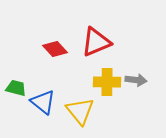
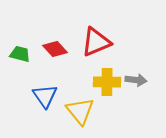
green trapezoid: moved 4 px right, 34 px up
blue triangle: moved 2 px right, 6 px up; rotated 16 degrees clockwise
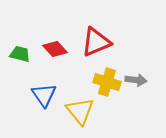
yellow cross: rotated 16 degrees clockwise
blue triangle: moved 1 px left, 1 px up
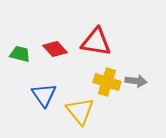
red triangle: rotated 32 degrees clockwise
gray arrow: moved 1 px down
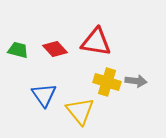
green trapezoid: moved 2 px left, 4 px up
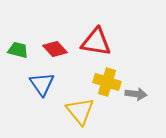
gray arrow: moved 13 px down
blue triangle: moved 2 px left, 11 px up
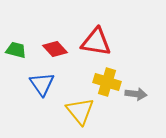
green trapezoid: moved 2 px left
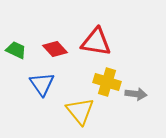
green trapezoid: rotated 10 degrees clockwise
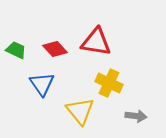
yellow cross: moved 2 px right, 1 px down; rotated 8 degrees clockwise
gray arrow: moved 22 px down
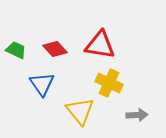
red triangle: moved 4 px right, 3 px down
gray arrow: moved 1 px right, 1 px up; rotated 10 degrees counterclockwise
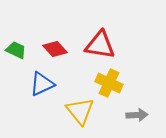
blue triangle: rotated 40 degrees clockwise
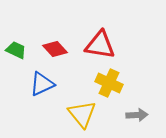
yellow triangle: moved 2 px right, 3 px down
